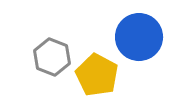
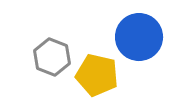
yellow pentagon: rotated 15 degrees counterclockwise
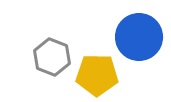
yellow pentagon: rotated 12 degrees counterclockwise
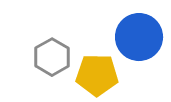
gray hexagon: rotated 9 degrees clockwise
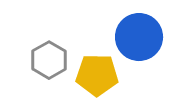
gray hexagon: moved 3 px left, 3 px down
